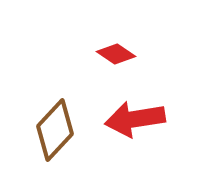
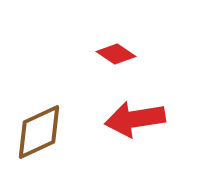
brown diamond: moved 16 px left, 2 px down; rotated 22 degrees clockwise
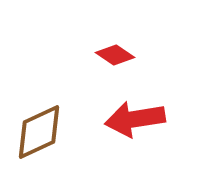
red diamond: moved 1 px left, 1 px down
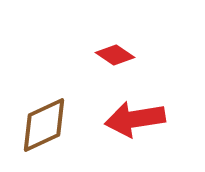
brown diamond: moved 5 px right, 7 px up
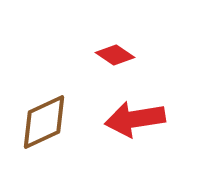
brown diamond: moved 3 px up
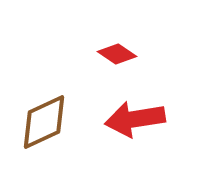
red diamond: moved 2 px right, 1 px up
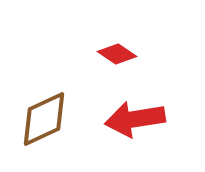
brown diamond: moved 3 px up
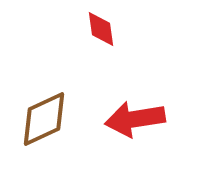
red diamond: moved 16 px left, 25 px up; rotated 48 degrees clockwise
